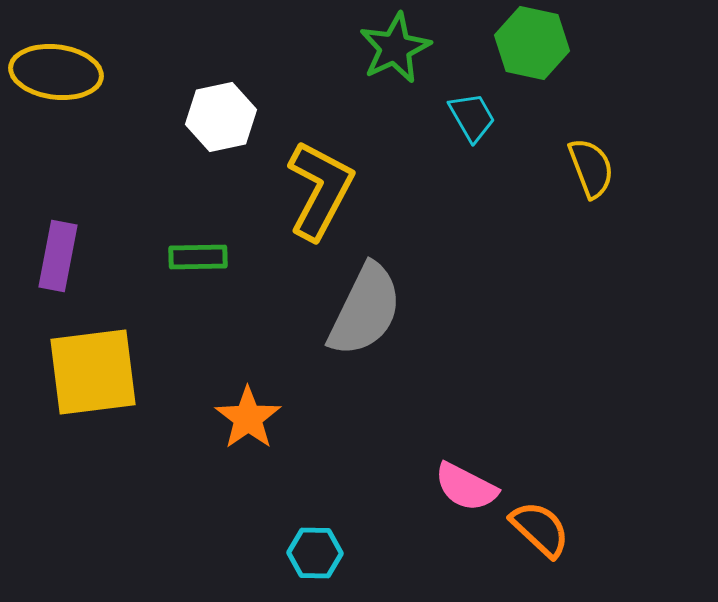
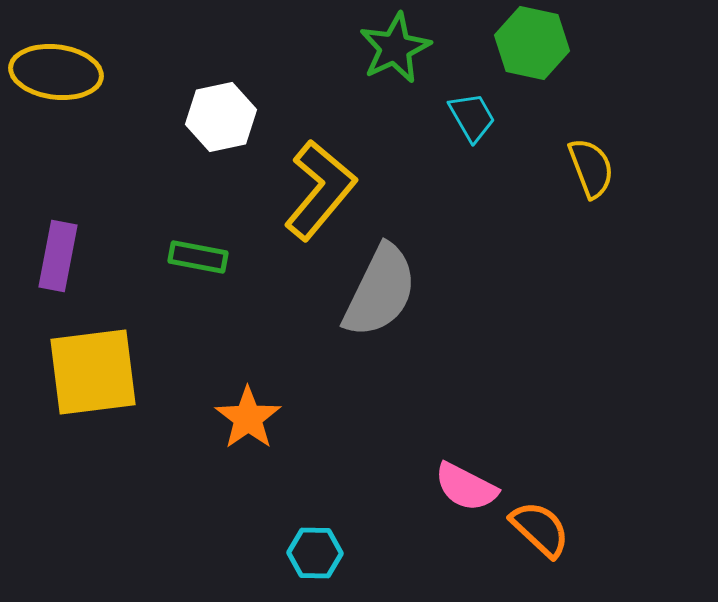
yellow L-shape: rotated 12 degrees clockwise
green rectangle: rotated 12 degrees clockwise
gray semicircle: moved 15 px right, 19 px up
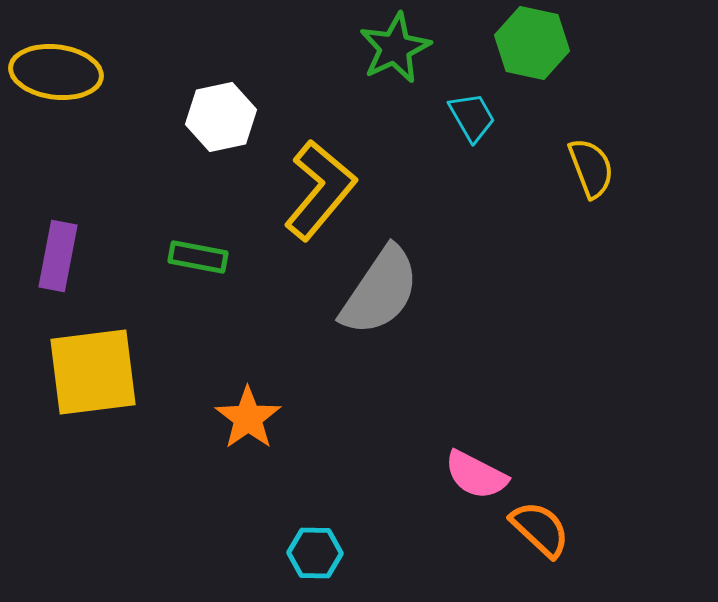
gray semicircle: rotated 8 degrees clockwise
pink semicircle: moved 10 px right, 12 px up
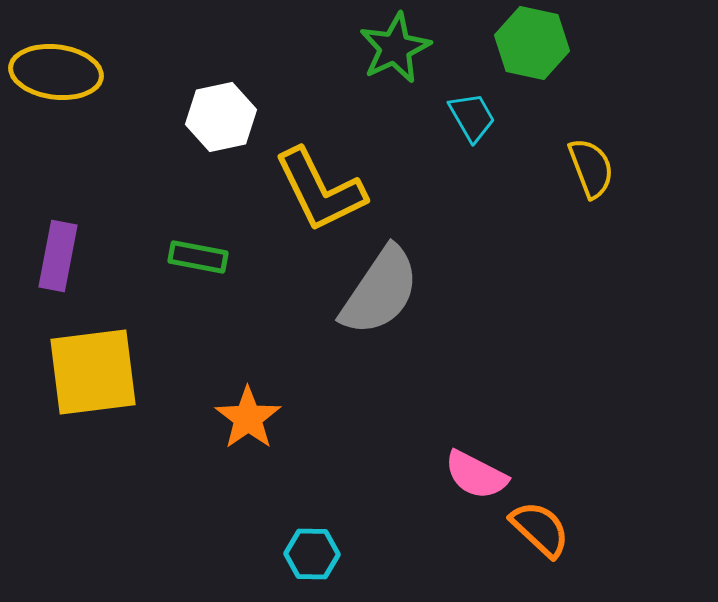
yellow L-shape: rotated 114 degrees clockwise
cyan hexagon: moved 3 px left, 1 px down
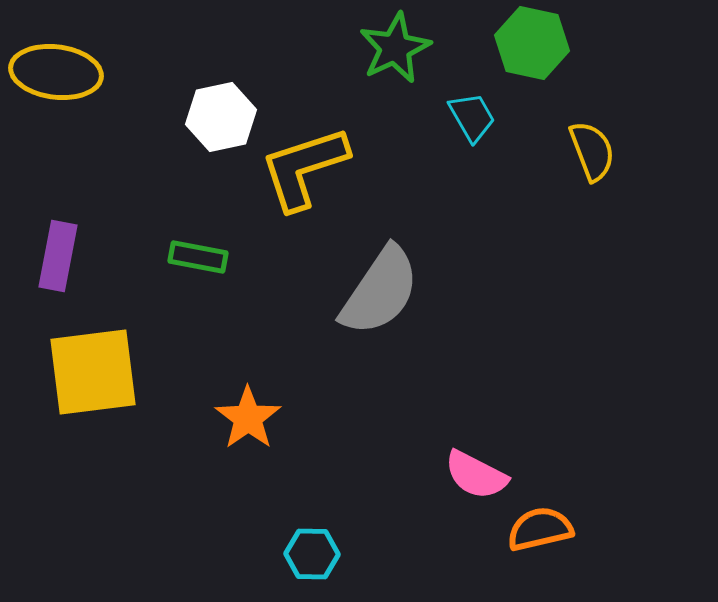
yellow semicircle: moved 1 px right, 17 px up
yellow L-shape: moved 16 px left, 22 px up; rotated 98 degrees clockwise
orange semicircle: rotated 56 degrees counterclockwise
